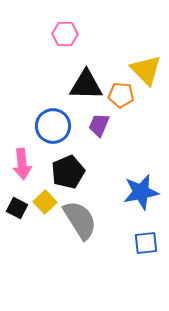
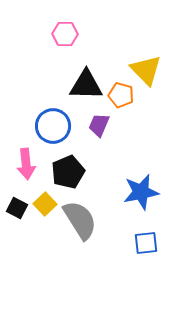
orange pentagon: rotated 10 degrees clockwise
pink arrow: moved 4 px right
yellow square: moved 2 px down
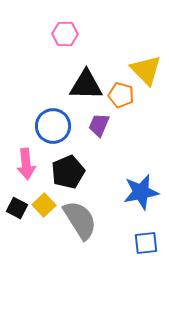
yellow square: moved 1 px left, 1 px down
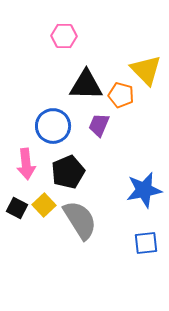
pink hexagon: moved 1 px left, 2 px down
blue star: moved 3 px right, 2 px up
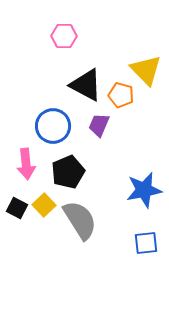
black triangle: rotated 27 degrees clockwise
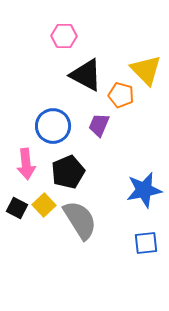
black triangle: moved 10 px up
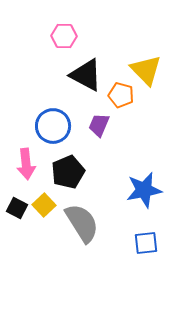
gray semicircle: moved 2 px right, 3 px down
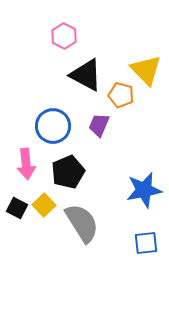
pink hexagon: rotated 25 degrees clockwise
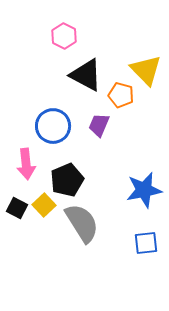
black pentagon: moved 1 px left, 8 px down
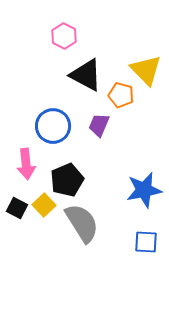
blue square: moved 1 px up; rotated 10 degrees clockwise
